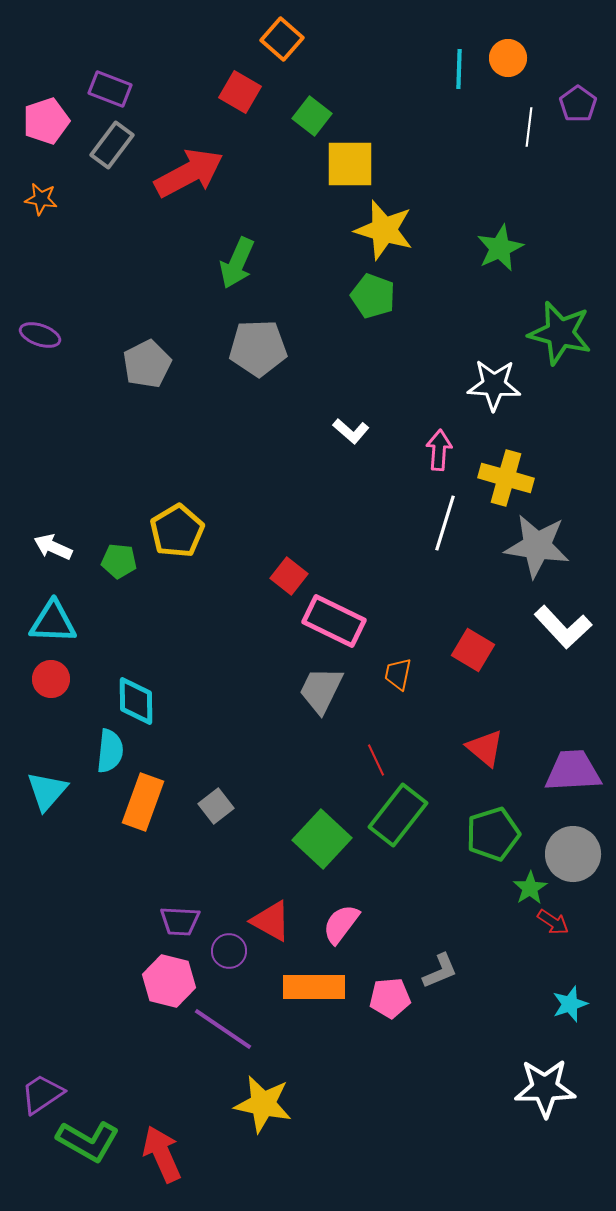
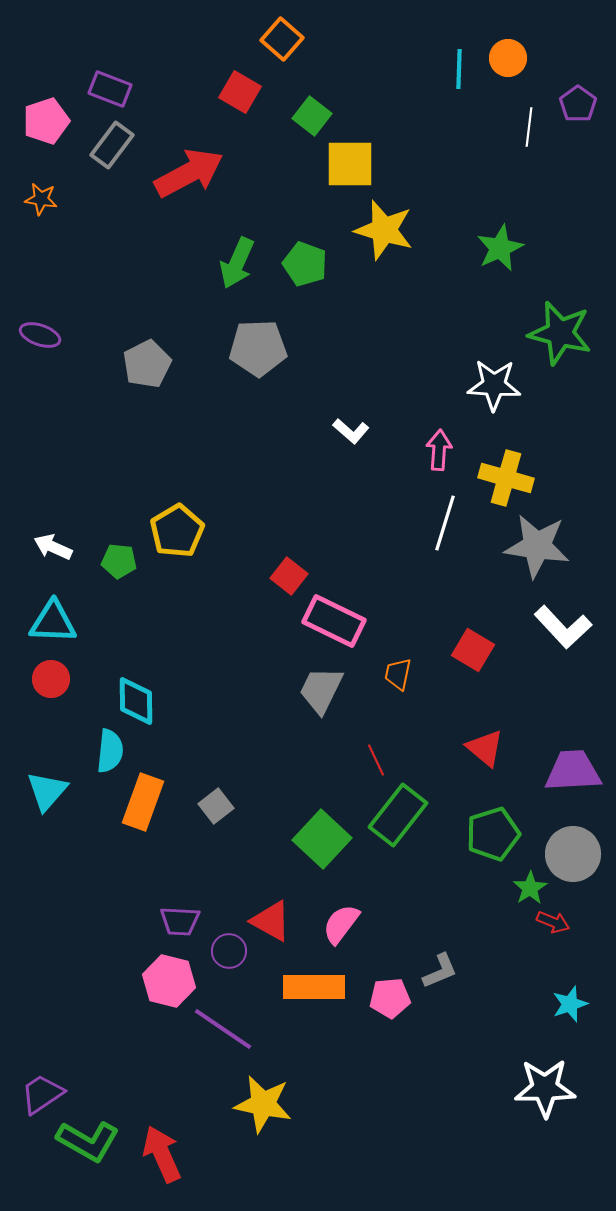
green pentagon at (373, 296): moved 68 px left, 32 px up
red arrow at (553, 922): rotated 12 degrees counterclockwise
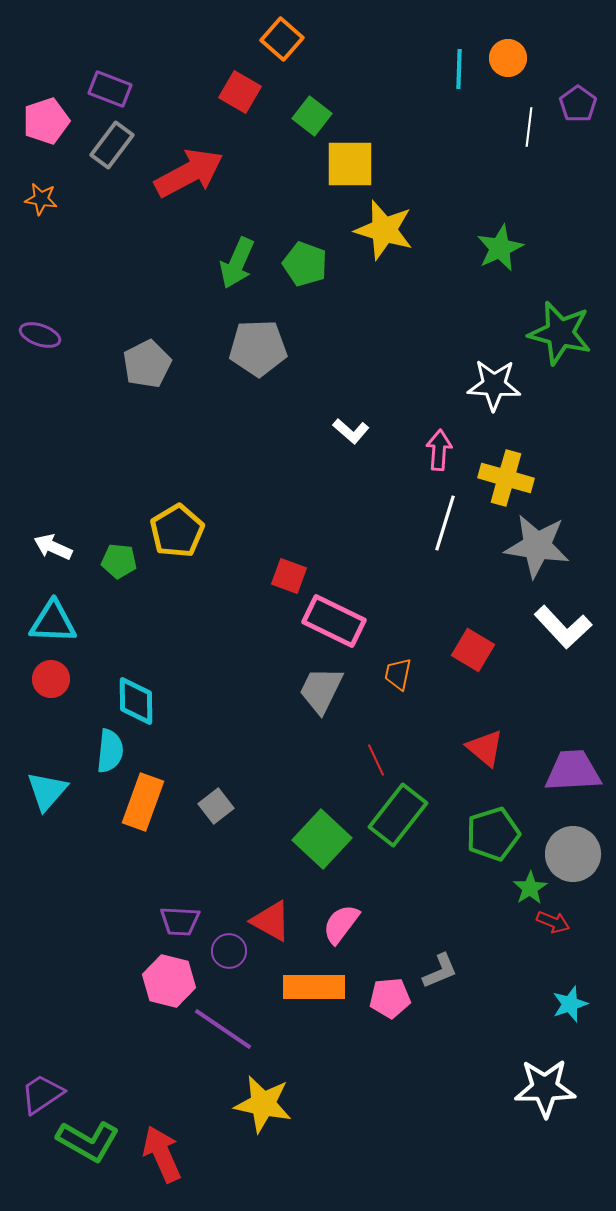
red square at (289, 576): rotated 18 degrees counterclockwise
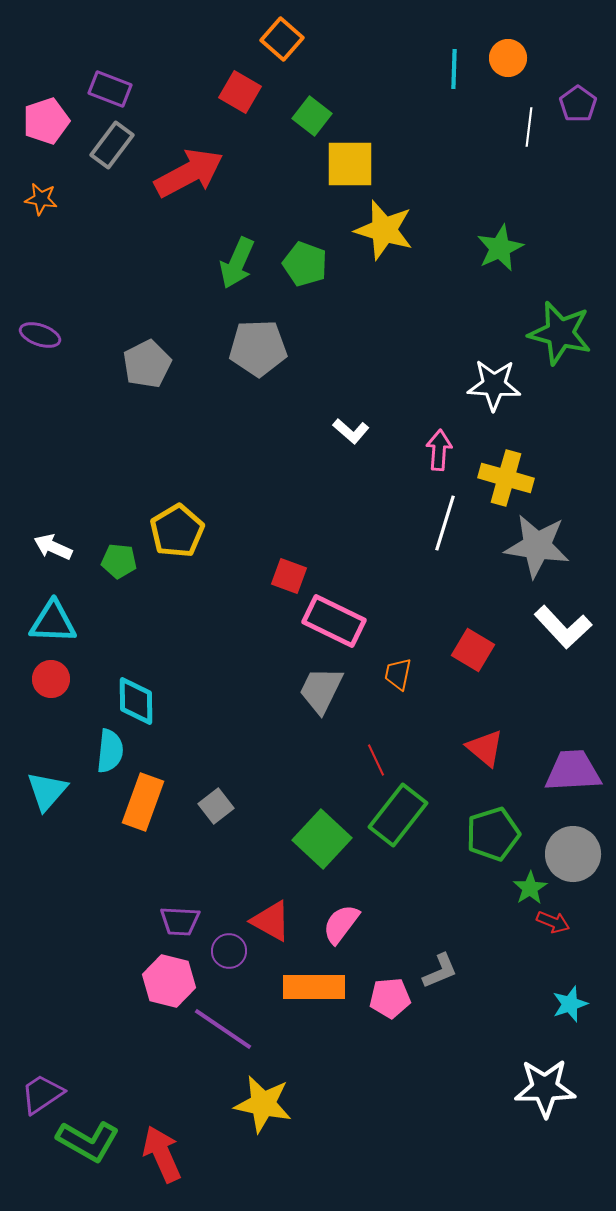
cyan line at (459, 69): moved 5 px left
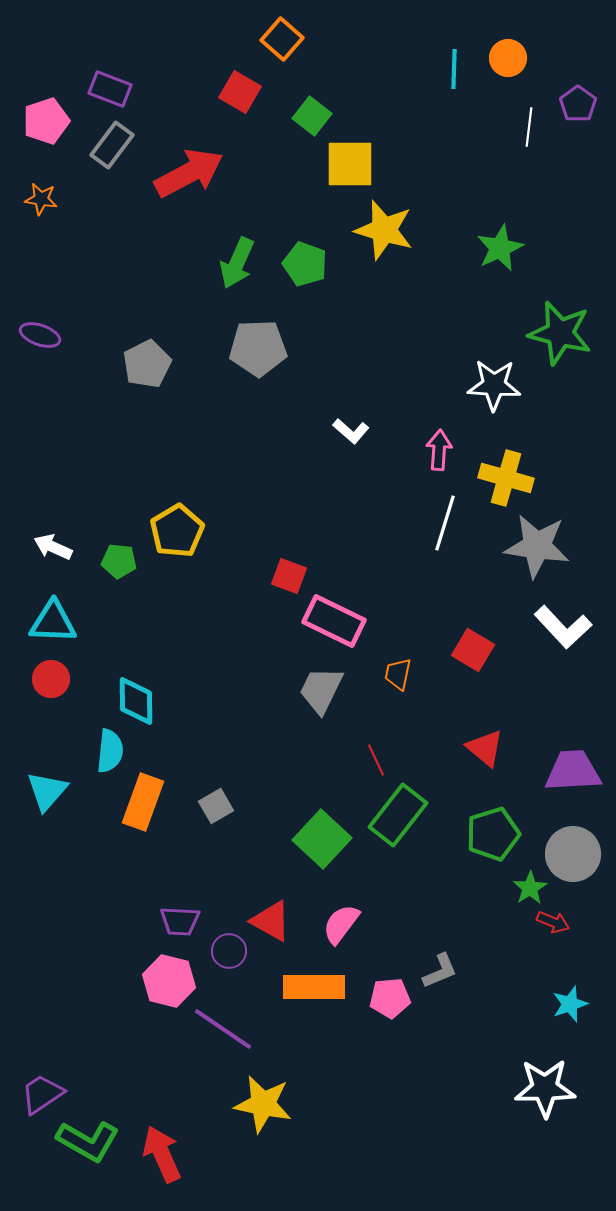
gray square at (216, 806): rotated 8 degrees clockwise
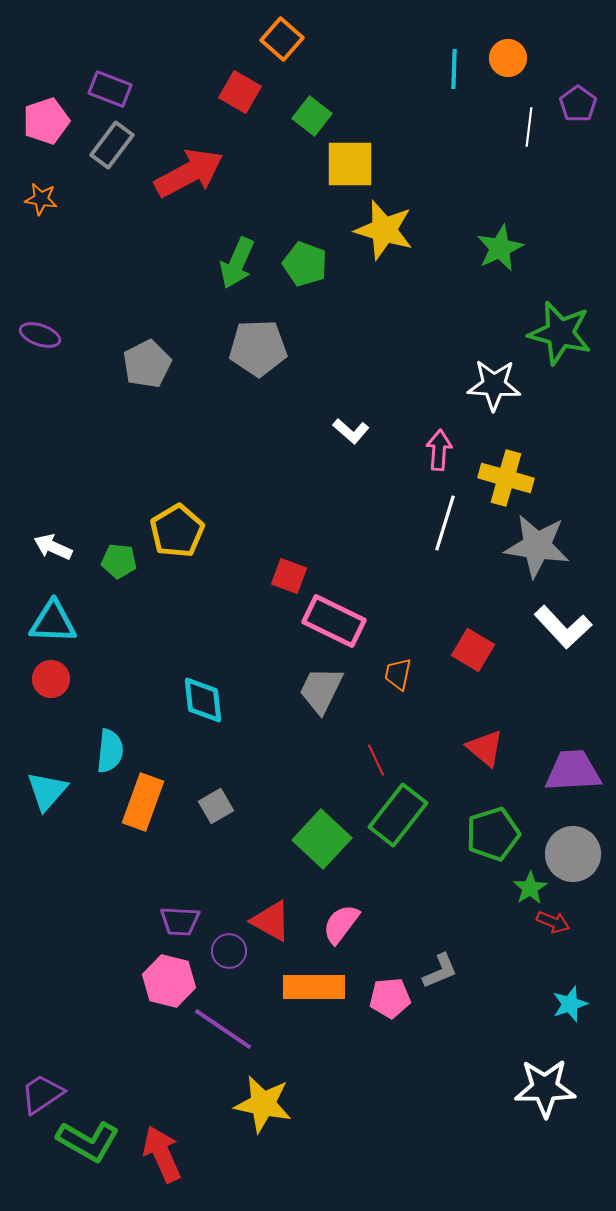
cyan diamond at (136, 701): moved 67 px right, 1 px up; rotated 6 degrees counterclockwise
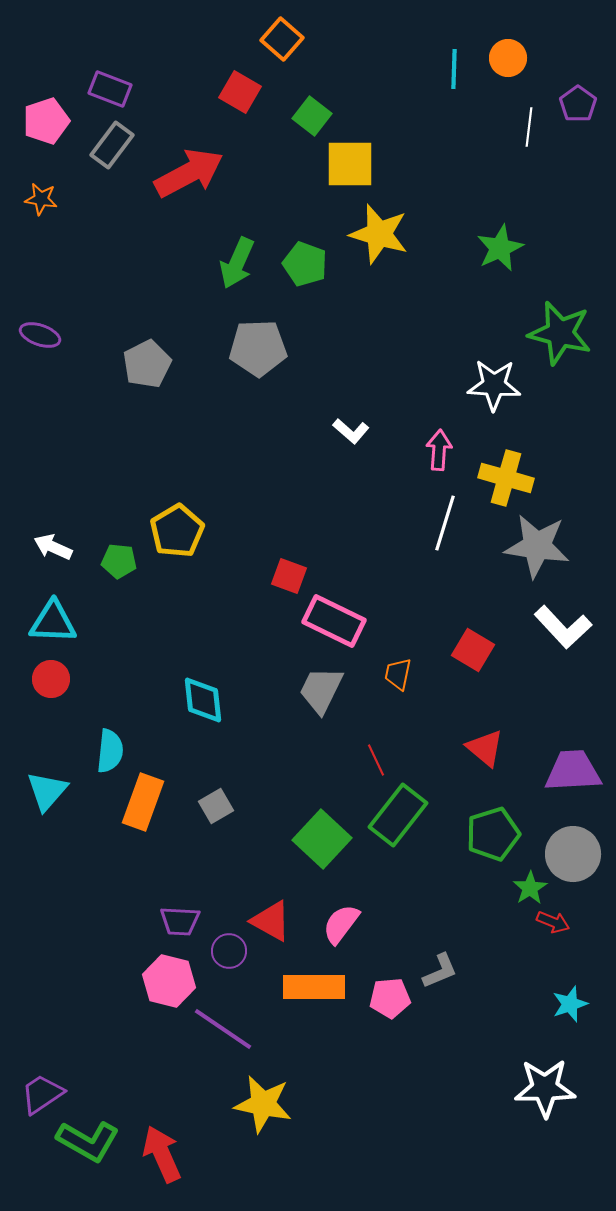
yellow star at (384, 230): moved 5 px left, 4 px down
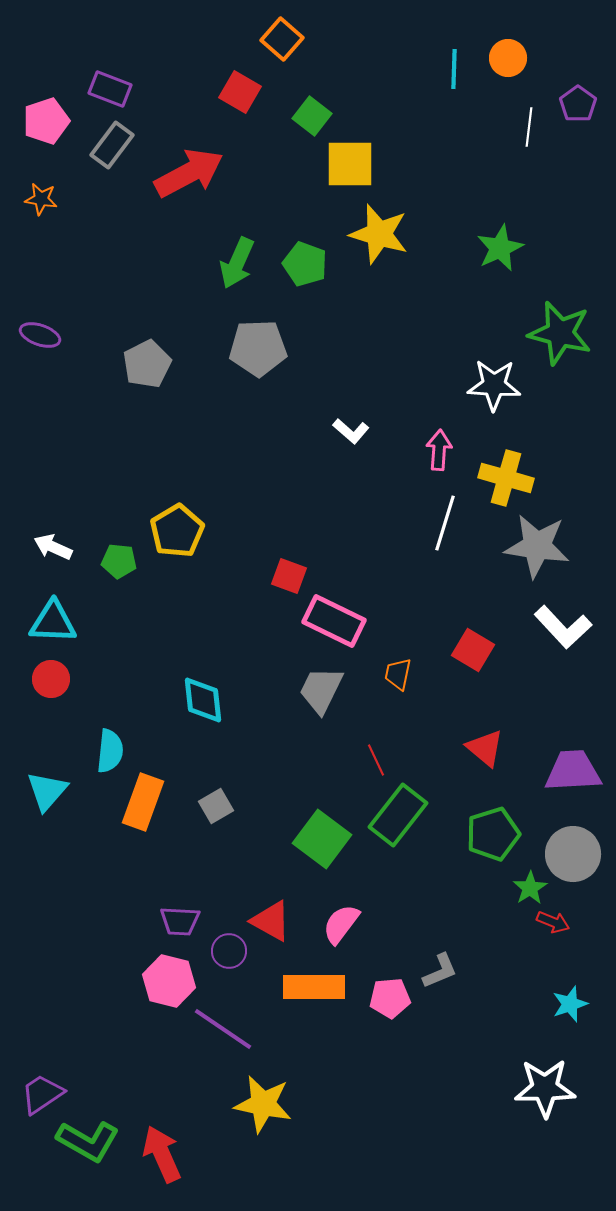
green square at (322, 839): rotated 6 degrees counterclockwise
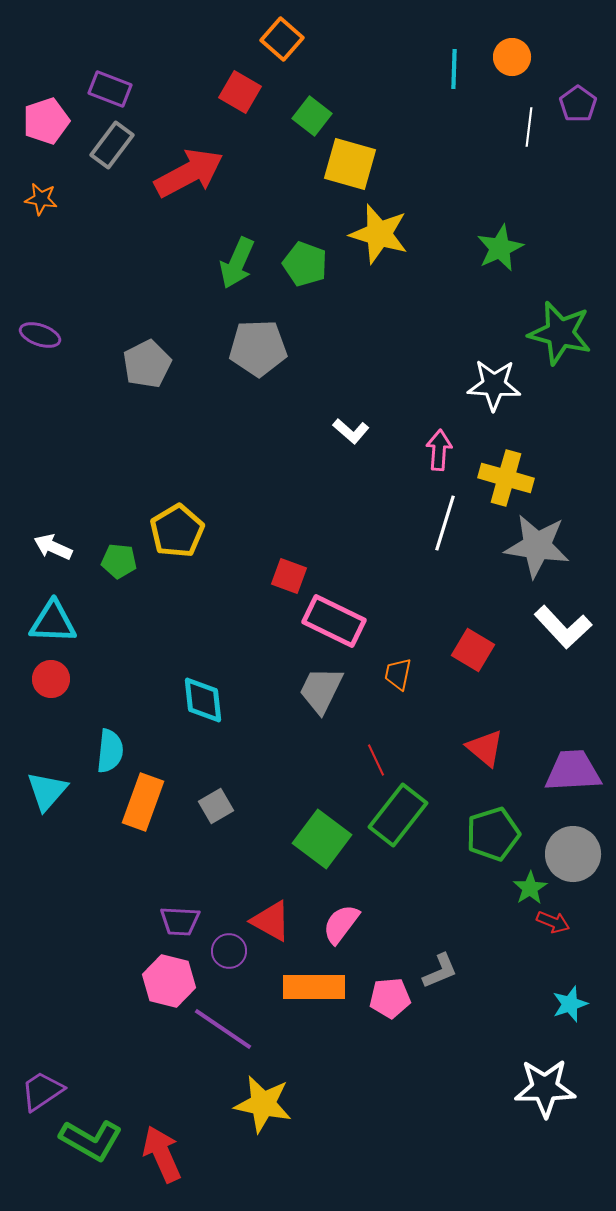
orange circle at (508, 58): moved 4 px right, 1 px up
yellow square at (350, 164): rotated 16 degrees clockwise
purple trapezoid at (42, 1094): moved 3 px up
green L-shape at (88, 1141): moved 3 px right, 1 px up
